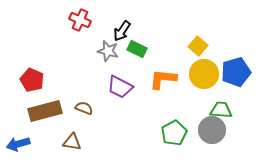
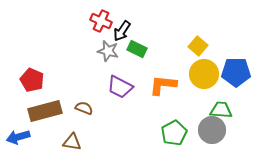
red cross: moved 21 px right, 1 px down
blue pentagon: rotated 16 degrees clockwise
orange L-shape: moved 6 px down
blue arrow: moved 7 px up
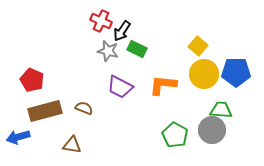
green pentagon: moved 1 px right, 2 px down; rotated 15 degrees counterclockwise
brown triangle: moved 3 px down
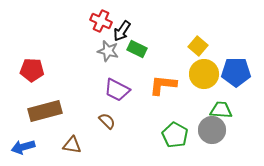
red pentagon: moved 10 px up; rotated 20 degrees counterclockwise
purple trapezoid: moved 3 px left, 3 px down
brown semicircle: moved 23 px right, 13 px down; rotated 24 degrees clockwise
blue arrow: moved 5 px right, 10 px down
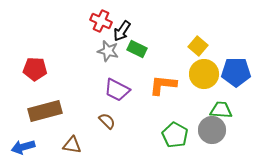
red pentagon: moved 3 px right, 1 px up
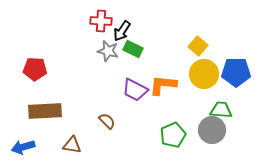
red cross: rotated 20 degrees counterclockwise
green rectangle: moved 4 px left
purple trapezoid: moved 18 px right
brown rectangle: rotated 12 degrees clockwise
green pentagon: moved 2 px left; rotated 20 degrees clockwise
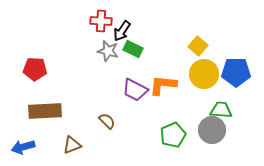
brown triangle: rotated 30 degrees counterclockwise
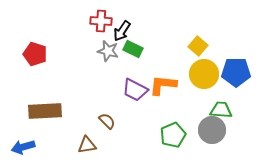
red pentagon: moved 15 px up; rotated 15 degrees clockwise
brown triangle: moved 15 px right; rotated 12 degrees clockwise
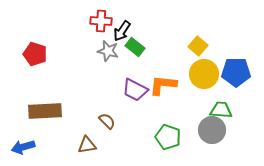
green rectangle: moved 2 px right, 2 px up; rotated 12 degrees clockwise
green pentagon: moved 5 px left, 2 px down; rotated 30 degrees counterclockwise
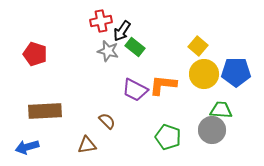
red cross: rotated 15 degrees counterclockwise
blue arrow: moved 4 px right
